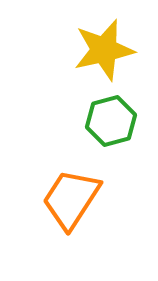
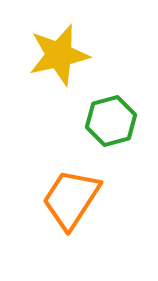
yellow star: moved 45 px left, 5 px down
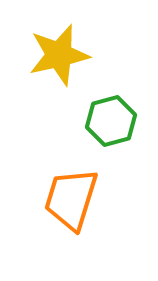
orange trapezoid: rotated 16 degrees counterclockwise
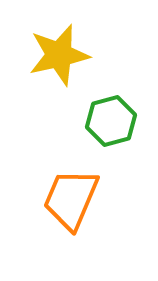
orange trapezoid: rotated 6 degrees clockwise
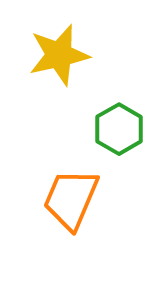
green hexagon: moved 8 px right, 8 px down; rotated 15 degrees counterclockwise
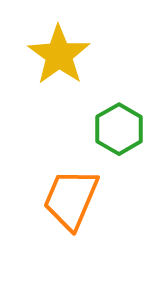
yellow star: rotated 24 degrees counterclockwise
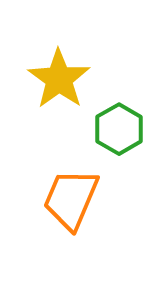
yellow star: moved 24 px down
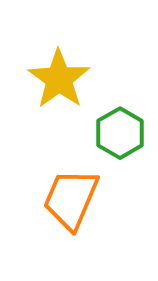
green hexagon: moved 1 px right, 4 px down
